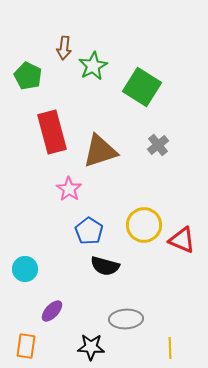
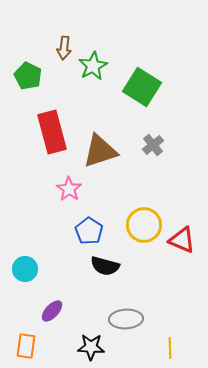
gray cross: moved 5 px left
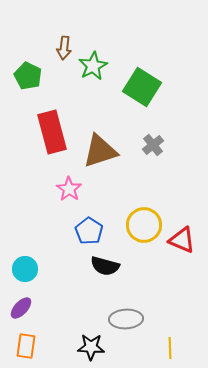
purple ellipse: moved 31 px left, 3 px up
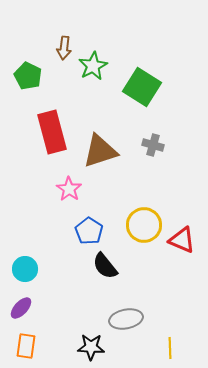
gray cross: rotated 35 degrees counterclockwise
black semicircle: rotated 36 degrees clockwise
gray ellipse: rotated 8 degrees counterclockwise
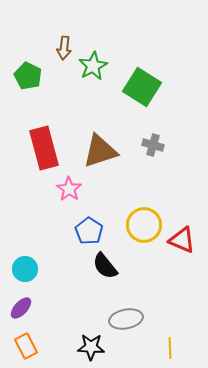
red rectangle: moved 8 px left, 16 px down
orange rectangle: rotated 35 degrees counterclockwise
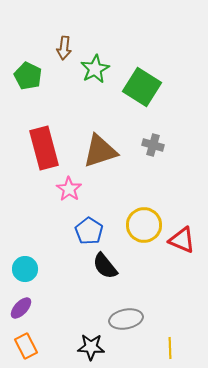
green star: moved 2 px right, 3 px down
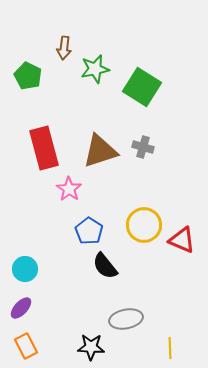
green star: rotated 16 degrees clockwise
gray cross: moved 10 px left, 2 px down
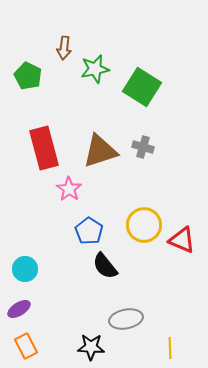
purple ellipse: moved 2 px left, 1 px down; rotated 15 degrees clockwise
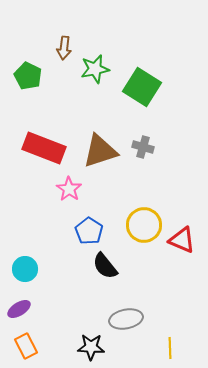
red rectangle: rotated 54 degrees counterclockwise
